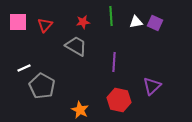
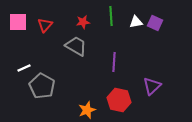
orange star: moved 7 px right; rotated 24 degrees clockwise
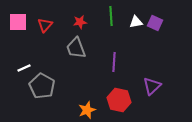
red star: moved 3 px left
gray trapezoid: moved 2 px down; rotated 140 degrees counterclockwise
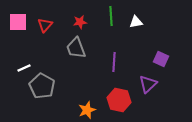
purple square: moved 6 px right, 36 px down
purple triangle: moved 4 px left, 2 px up
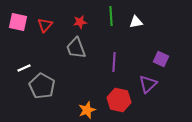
pink square: rotated 12 degrees clockwise
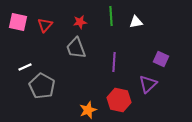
white line: moved 1 px right, 1 px up
orange star: moved 1 px right
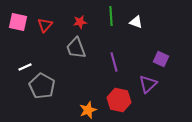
white triangle: rotated 32 degrees clockwise
purple line: rotated 18 degrees counterclockwise
